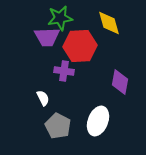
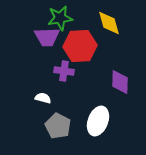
purple diamond: rotated 10 degrees counterclockwise
white semicircle: rotated 49 degrees counterclockwise
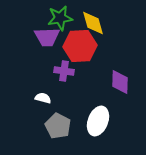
yellow diamond: moved 16 px left
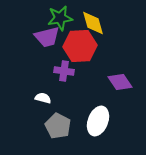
purple trapezoid: rotated 12 degrees counterclockwise
purple diamond: rotated 35 degrees counterclockwise
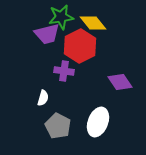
green star: moved 1 px right, 1 px up
yellow diamond: rotated 24 degrees counterclockwise
purple trapezoid: moved 3 px up
red hexagon: rotated 24 degrees counterclockwise
white semicircle: rotated 91 degrees clockwise
white ellipse: moved 1 px down
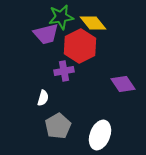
purple trapezoid: moved 1 px left
purple cross: rotated 18 degrees counterclockwise
purple diamond: moved 3 px right, 2 px down
white ellipse: moved 2 px right, 13 px down
gray pentagon: rotated 15 degrees clockwise
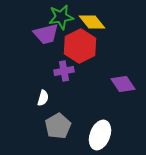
yellow diamond: moved 1 px left, 1 px up
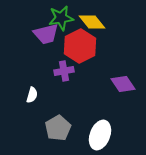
green star: moved 1 px down
white semicircle: moved 11 px left, 3 px up
gray pentagon: moved 2 px down
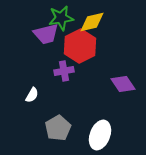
yellow diamond: rotated 64 degrees counterclockwise
white semicircle: rotated 14 degrees clockwise
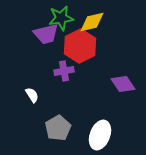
white semicircle: rotated 63 degrees counterclockwise
